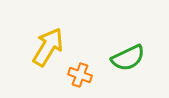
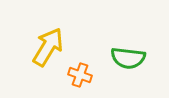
green semicircle: rotated 32 degrees clockwise
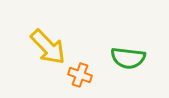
yellow arrow: rotated 105 degrees clockwise
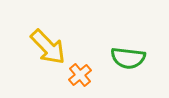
orange cross: rotated 30 degrees clockwise
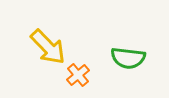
orange cross: moved 2 px left
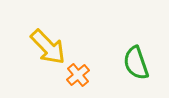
green semicircle: moved 8 px right, 5 px down; rotated 64 degrees clockwise
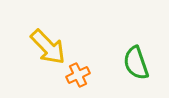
orange cross: rotated 15 degrees clockwise
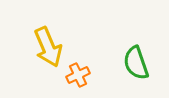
yellow arrow: rotated 21 degrees clockwise
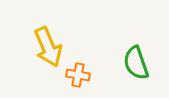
orange cross: rotated 35 degrees clockwise
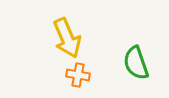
yellow arrow: moved 19 px right, 9 px up
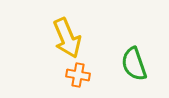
green semicircle: moved 2 px left, 1 px down
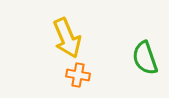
green semicircle: moved 11 px right, 6 px up
